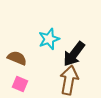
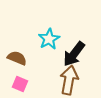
cyan star: rotated 10 degrees counterclockwise
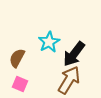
cyan star: moved 3 px down
brown semicircle: rotated 84 degrees counterclockwise
brown arrow: rotated 20 degrees clockwise
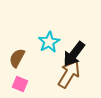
brown arrow: moved 6 px up
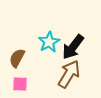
black arrow: moved 1 px left, 7 px up
pink square: rotated 21 degrees counterclockwise
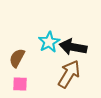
black arrow: rotated 64 degrees clockwise
